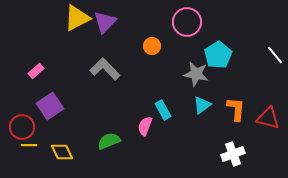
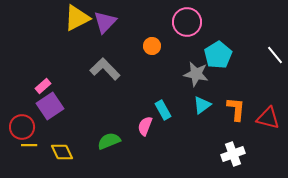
pink rectangle: moved 7 px right, 15 px down
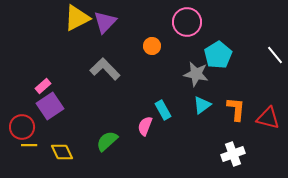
green semicircle: moved 2 px left; rotated 20 degrees counterclockwise
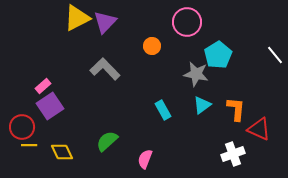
red triangle: moved 9 px left, 11 px down; rotated 10 degrees clockwise
pink semicircle: moved 33 px down
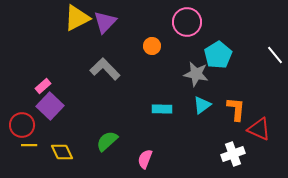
purple square: rotated 12 degrees counterclockwise
cyan rectangle: moved 1 px left, 1 px up; rotated 60 degrees counterclockwise
red circle: moved 2 px up
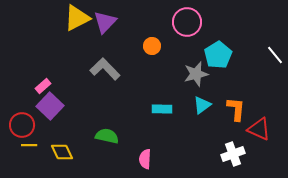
gray star: rotated 25 degrees counterclockwise
green semicircle: moved 5 px up; rotated 55 degrees clockwise
pink semicircle: rotated 18 degrees counterclockwise
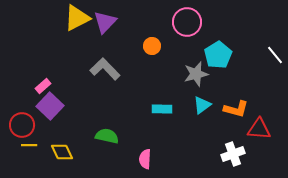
orange L-shape: rotated 100 degrees clockwise
red triangle: rotated 20 degrees counterclockwise
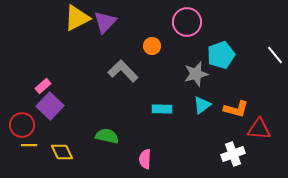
cyan pentagon: moved 3 px right; rotated 12 degrees clockwise
gray L-shape: moved 18 px right, 2 px down
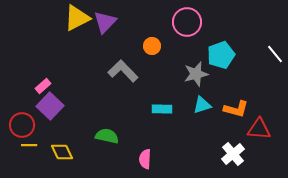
white line: moved 1 px up
cyan triangle: rotated 18 degrees clockwise
white cross: rotated 20 degrees counterclockwise
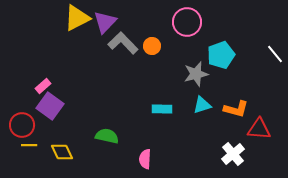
gray L-shape: moved 28 px up
purple square: rotated 8 degrees counterclockwise
